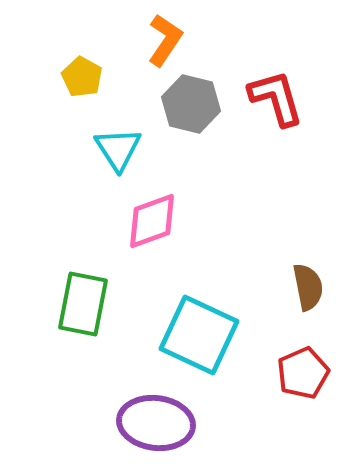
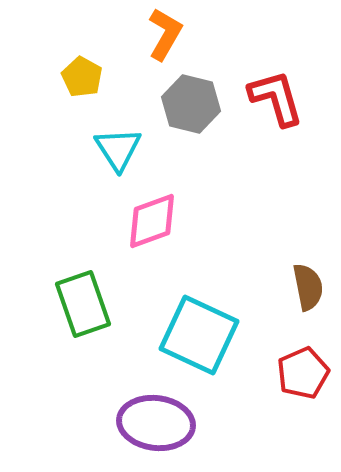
orange L-shape: moved 6 px up; rotated 4 degrees counterclockwise
green rectangle: rotated 30 degrees counterclockwise
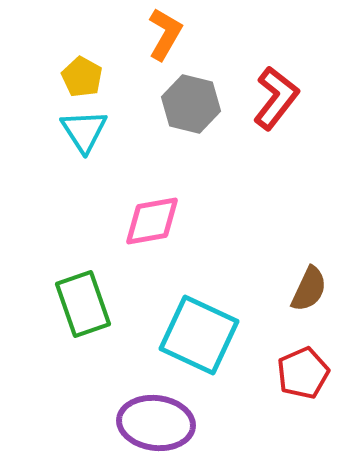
red L-shape: rotated 54 degrees clockwise
cyan triangle: moved 34 px left, 18 px up
pink diamond: rotated 10 degrees clockwise
brown semicircle: moved 1 px right, 2 px down; rotated 36 degrees clockwise
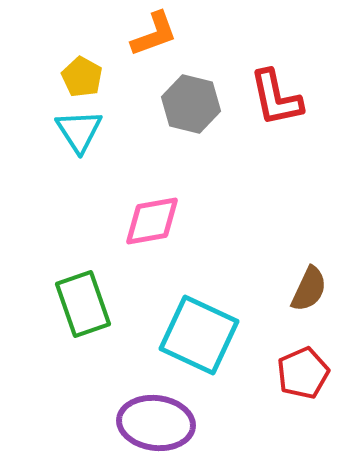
orange L-shape: moved 11 px left; rotated 40 degrees clockwise
red L-shape: rotated 130 degrees clockwise
cyan triangle: moved 5 px left
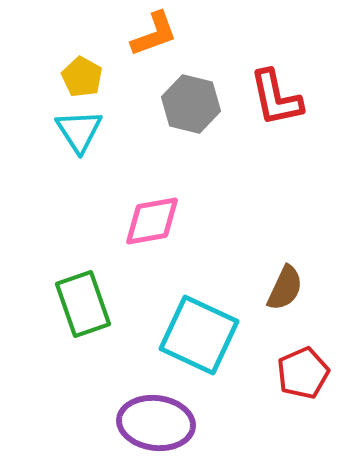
brown semicircle: moved 24 px left, 1 px up
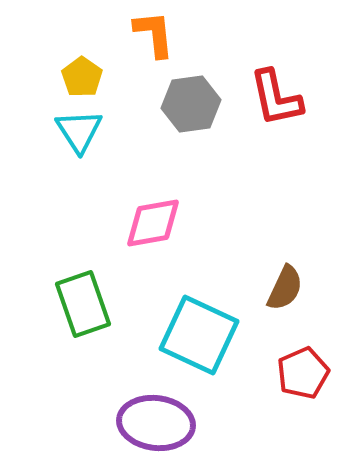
orange L-shape: rotated 76 degrees counterclockwise
yellow pentagon: rotated 6 degrees clockwise
gray hexagon: rotated 22 degrees counterclockwise
pink diamond: moved 1 px right, 2 px down
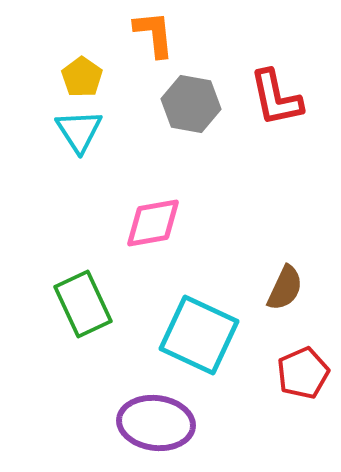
gray hexagon: rotated 18 degrees clockwise
green rectangle: rotated 6 degrees counterclockwise
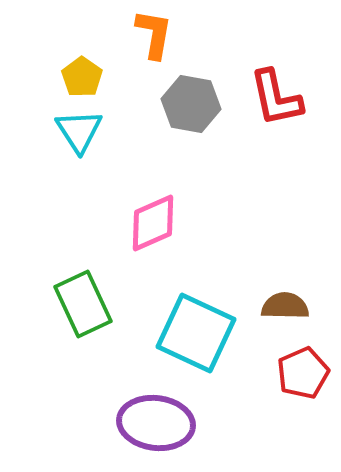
orange L-shape: rotated 16 degrees clockwise
pink diamond: rotated 14 degrees counterclockwise
brown semicircle: moved 18 px down; rotated 114 degrees counterclockwise
cyan square: moved 3 px left, 2 px up
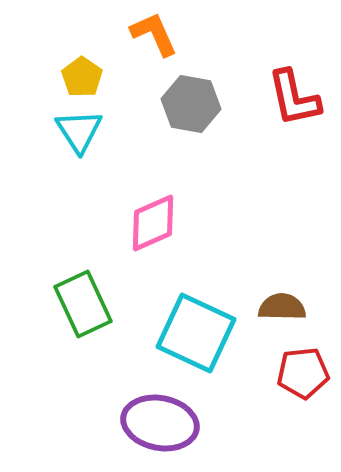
orange L-shape: rotated 34 degrees counterclockwise
red L-shape: moved 18 px right
brown semicircle: moved 3 px left, 1 px down
red pentagon: rotated 18 degrees clockwise
purple ellipse: moved 4 px right; rotated 4 degrees clockwise
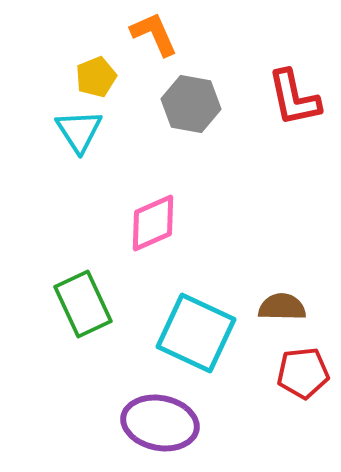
yellow pentagon: moved 14 px right; rotated 15 degrees clockwise
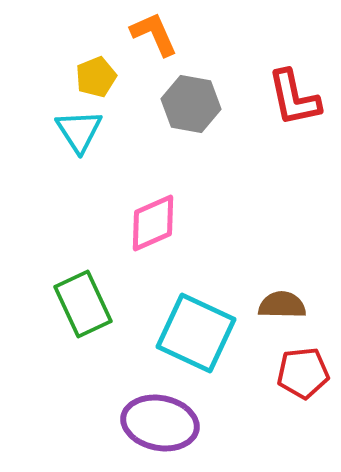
brown semicircle: moved 2 px up
